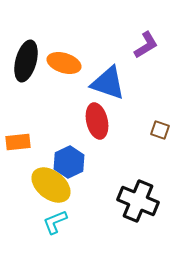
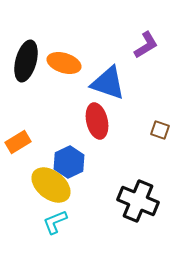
orange rectangle: rotated 25 degrees counterclockwise
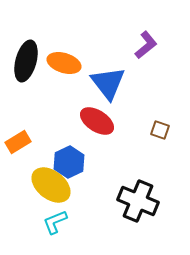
purple L-shape: rotated 8 degrees counterclockwise
blue triangle: rotated 33 degrees clockwise
red ellipse: rotated 44 degrees counterclockwise
